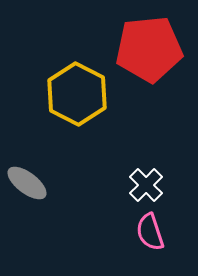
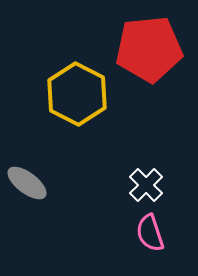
pink semicircle: moved 1 px down
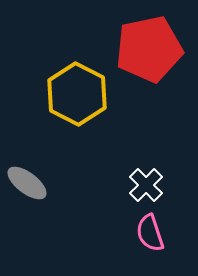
red pentagon: rotated 6 degrees counterclockwise
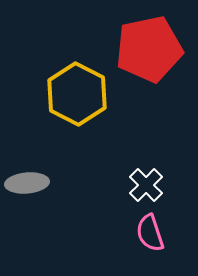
gray ellipse: rotated 42 degrees counterclockwise
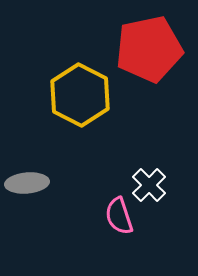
yellow hexagon: moved 3 px right, 1 px down
white cross: moved 3 px right
pink semicircle: moved 31 px left, 17 px up
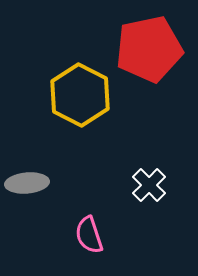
pink semicircle: moved 30 px left, 19 px down
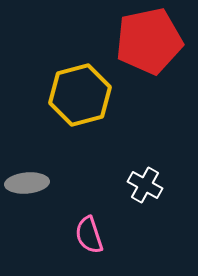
red pentagon: moved 8 px up
yellow hexagon: rotated 18 degrees clockwise
white cross: moved 4 px left; rotated 16 degrees counterclockwise
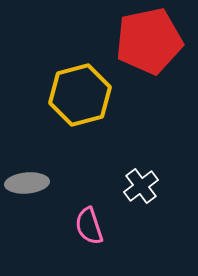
white cross: moved 4 px left, 1 px down; rotated 24 degrees clockwise
pink semicircle: moved 9 px up
